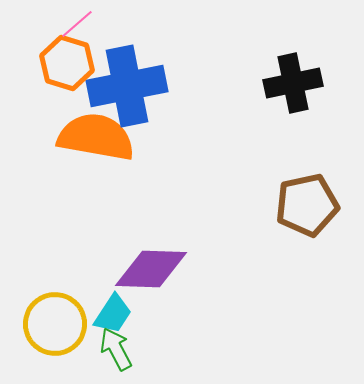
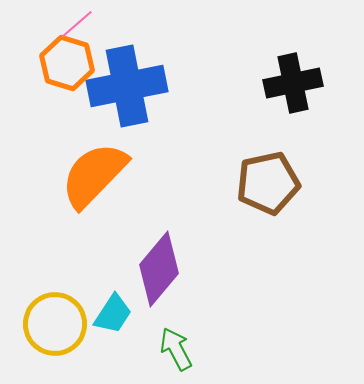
orange semicircle: moved 2 px left, 38 px down; rotated 56 degrees counterclockwise
brown pentagon: moved 39 px left, 22 px up
purple diamond: moved 8 px right; rotated 52 degrees counterclockwise
green arrow: moved 60 px right
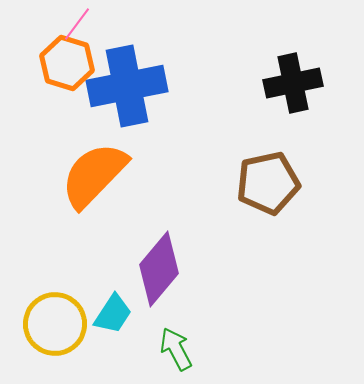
pink line: rotated 12 degrees counterclockwise
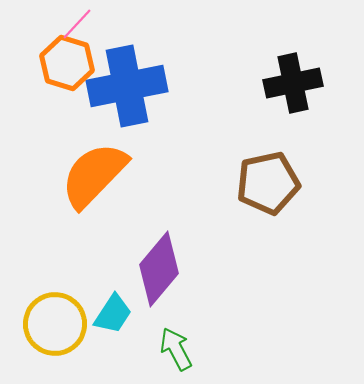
pink line: rotated 6 degrees clockwise
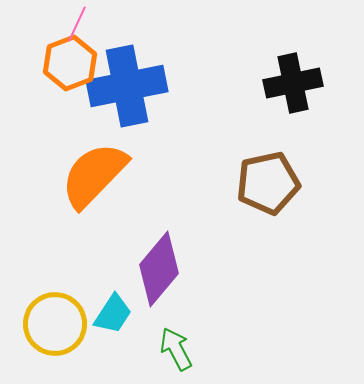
pink line: rotated 18 degrees counterclockwise
orange hexagon: moved 3 px right; rotated 22 degrees clockwise
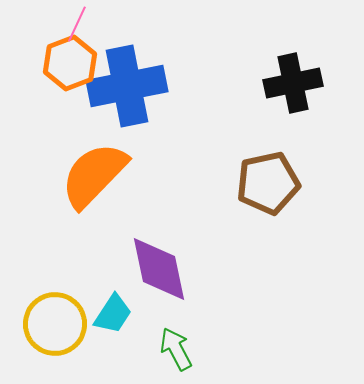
purple diamond: rotated 52 degrees counterclockwise
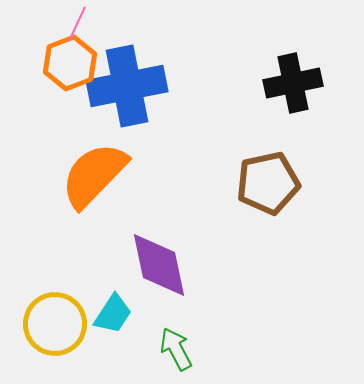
purple diamond: moved 4 px up
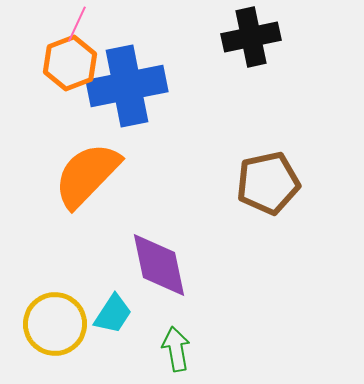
black cross: moved 42 px left, 46 px up
orange semicircle: moved 7 px left
green arrow: rotated 18 degrees clockwise
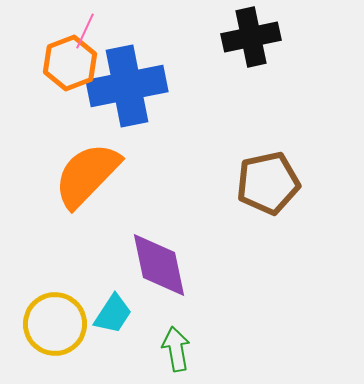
pink line: moved 8 px right, 7 px down
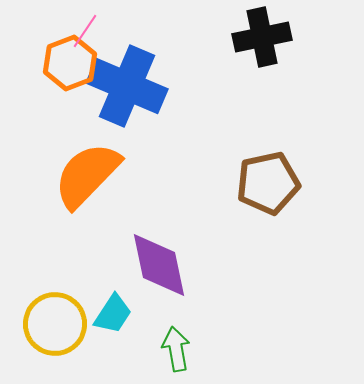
pink line: rotated 9 degrees clockwise
black cross: moved 11 px right
blue cross: rotated 34 degrees clockwise
